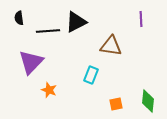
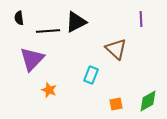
brown triangle: moved 5 px right, 3 px down; rotated 35 degrees clockwise
purple triangle: moved 1 px right, 3 px up
green diamond: rotated 55 degrees clockwise
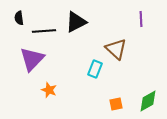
black line: moved 4 px left
cyan rectangle: moved 4 px right, 6 px up
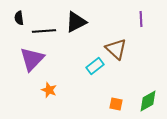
cyan rectangle: moved 3 px up; rotated 30 degrees clockwise
orange square: rotated 24 degrees clockwise
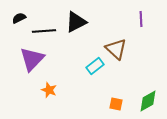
black semicircle: rotated 72 degrees clockwise
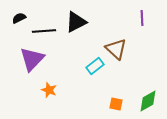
purple line: moved 1 px right, 1 px up
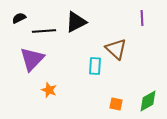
cyan rectangle: rotated 48 degrees counterclockwise
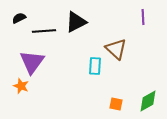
purple line: moved 1 px right, 1 px up
purple triangle: moved 3 px down; rotated 8 degrees counterclockwise
orange star: moved 28 px left, 4 px up
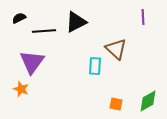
orange star: moved 3 px down
